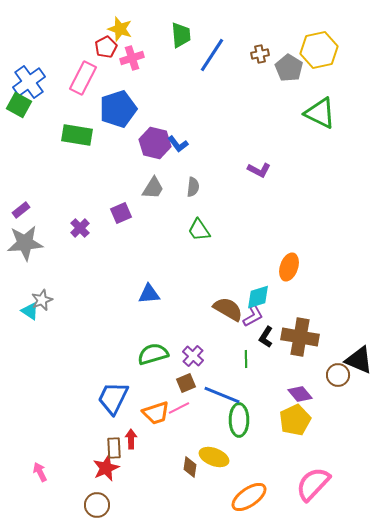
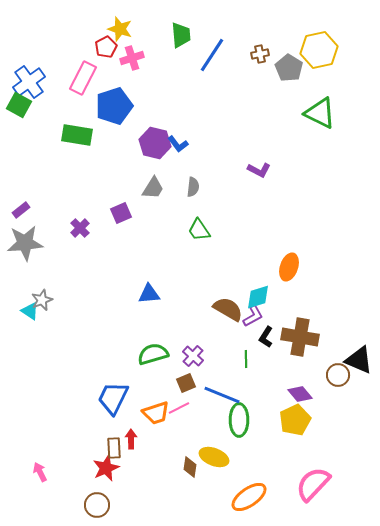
blue pentagon at (118, 109): moved 4 px left, 3 px up
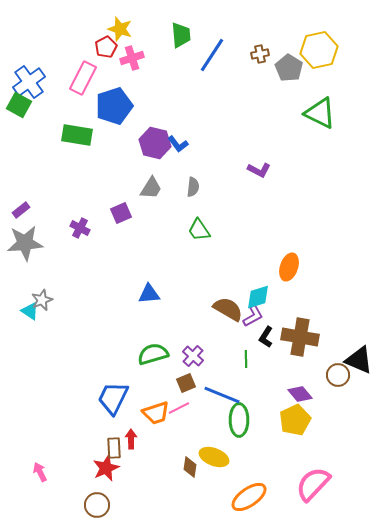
gray trapezoid at (153, 188): moved 2 px left
purple cross at (80, 228): rotated 18 degrees counterclockwise
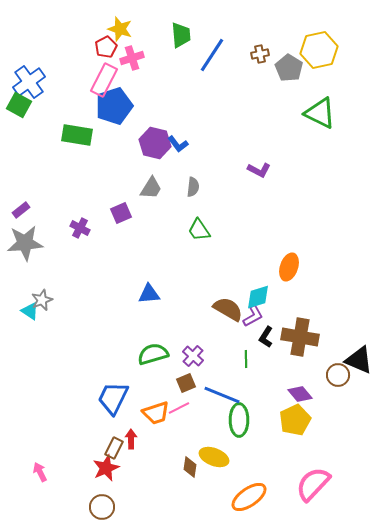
pink rectangle at (83, 78): moved 21 px right, 2 px down
brown rectangle at (114, 448): rotated 30 degrees clockwise
brown circle at (97, 505): moved 5 px right, 2 px down
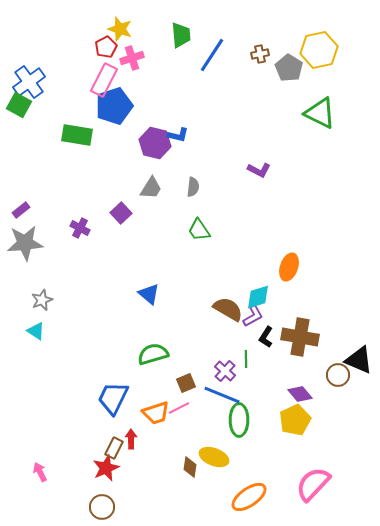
blue L-shape at (178, 144): moved 9 px up; rotated 40 degrees counterclockwise
purple square at (121, 213): rotated 20 degrees counterclockwise
blue triangle at (149, 294): rotated 45 degrees clockwise
cyan triangle at (30, 311): moved 6 px right, 20 px down
purple cross at (193, 356): moved 32 px right, 15 px down
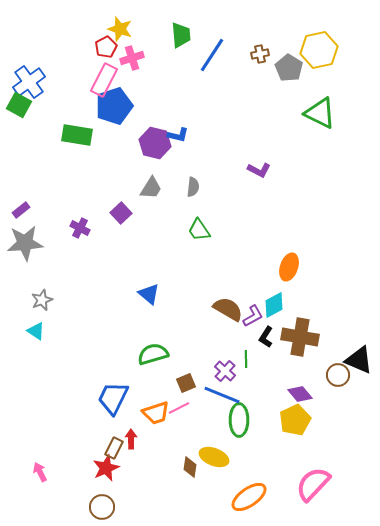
cyan diamond at (258, 297): moved 16 px right, 8 px down; rotated 12 degrees counterclockwise
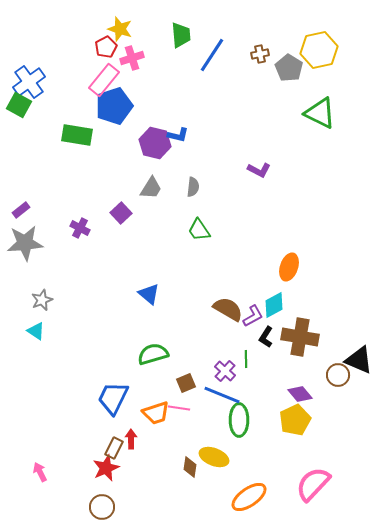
pink rectangle at (104, 80): rotated 12 degrees clockwise
pink line at (179, 408): rotated 35 degrees clockwise
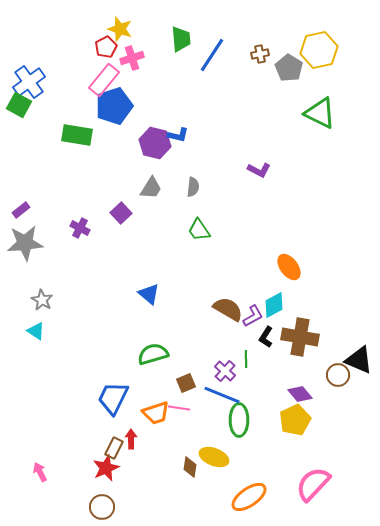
green trapezoid at (181, 35): moved 4 px down
orange ellipse at (289, 267): rotated 56 degrees counterclockwise
gray star at (42, 300): rotated 20 degrees counterclockwise
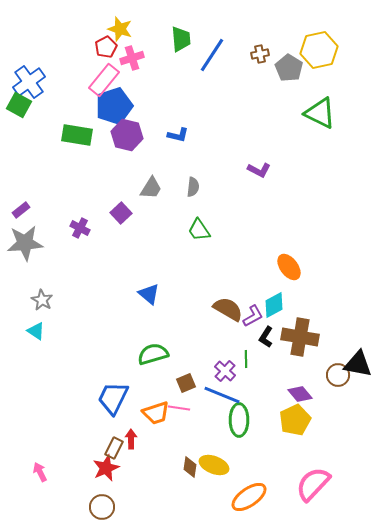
purple hexagon at (155, 143): moved 28 px left, 8 px up
black triangle at (359, 360): moved 1 px left, 4 px down; rotated 12 degrees counterclockwise
yellow ellipse at (214, 457): moved 8 px down
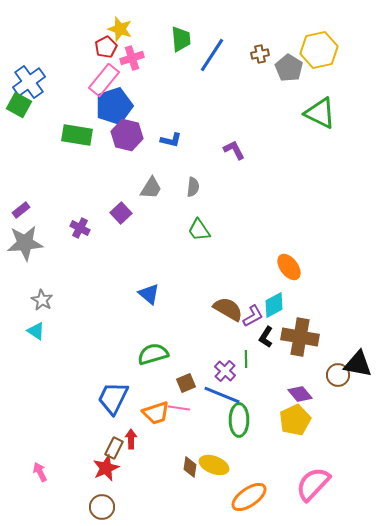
blue L-shape at (178, 135): moved 7 px left, 5 px down
purple L-shape at (259, 170): moved 25 px left, 20 px up; rotated 145 degrees counterclockwise
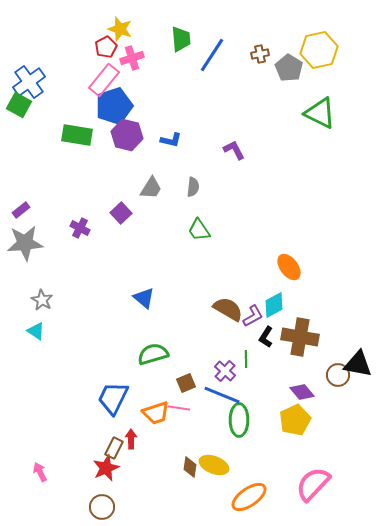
blue triangle at (149, 294): moved 5 px left, 4 px down
purple diamond at (300, 394): moved 2 px right, 2 px up
